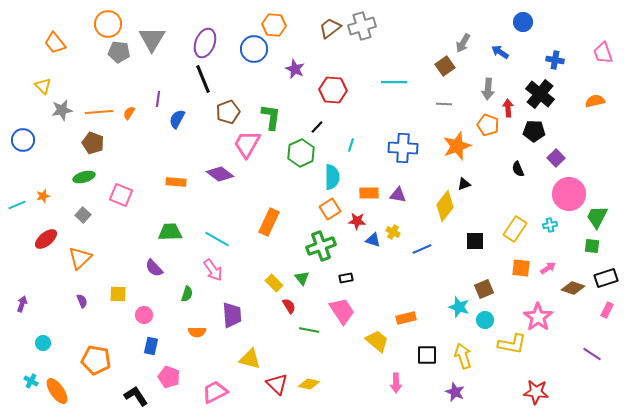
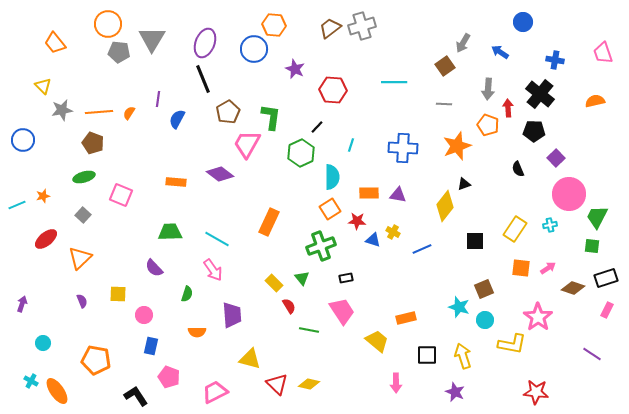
brown pentagon at (228, 112): rotated 10 degrees counterclockwise
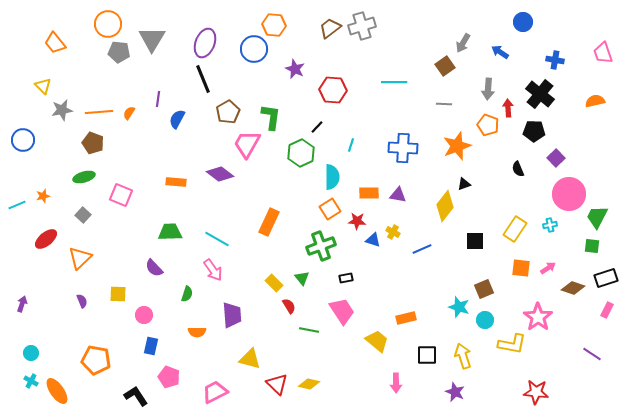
cyan circle at (43, 343): moved 12 px left, 10 px down
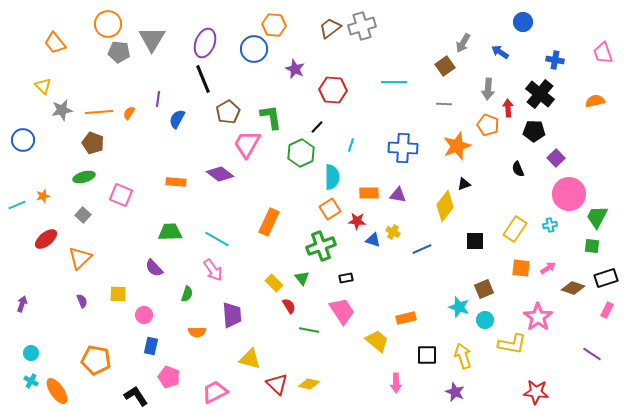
green L-shape at (271, 117): rotated 16 degrees counterclockwise
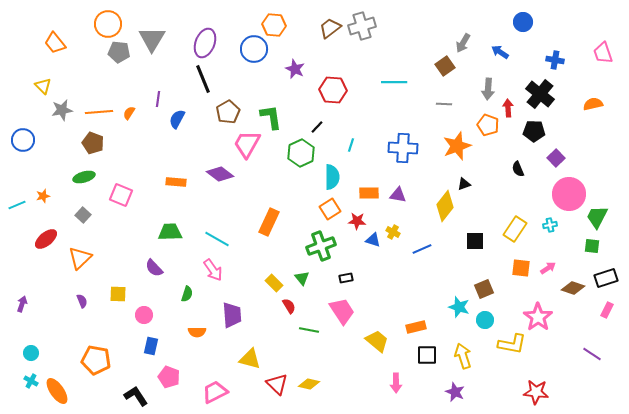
orange semicircle at (595, 101): moved 2 px left, 3 px down
orange rectangle at (406, 318): moved 10 px right, 9 px down
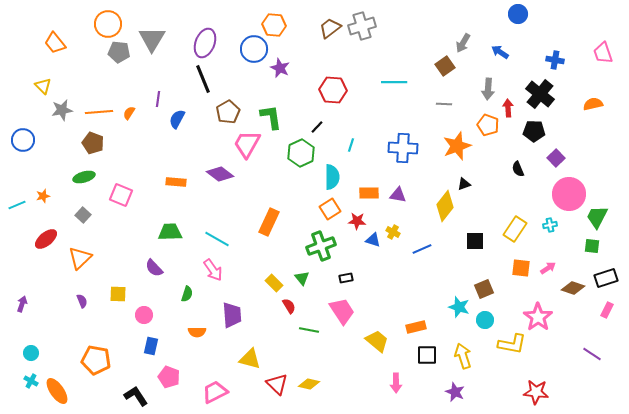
blue circle at (523, 22): moved 5 px left, 8 px up
purple star at (295, 69): moved 15 px left, 1 px up
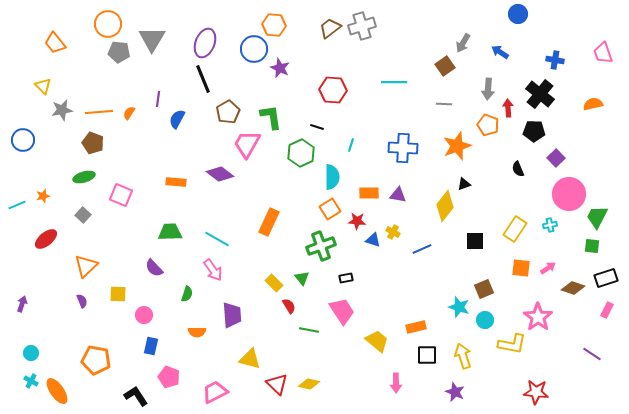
black line at (317, 127): rotated 64 degrees clockwise
orange triangle at (80, 258): moved 6 px right, 8 px down
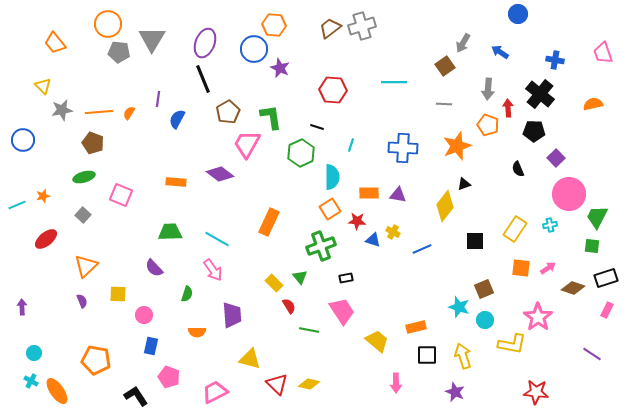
green triangle at (302, 278): moved 2 px left, 1 px up
purple arrow at (22, 304): moved 3 px down; rotated 21 degrees counterclockwise
cyan circle at (31, 353): moved 3 px right
